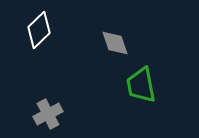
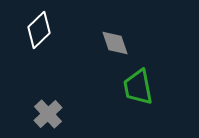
green trapezoid: moved 3 px left, 2 px down
gray cross: rotated 16 degrees counterclockwise
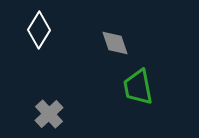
white diamond: rotated 15 degrees counterclockwise
gray cross: moved 1 px right
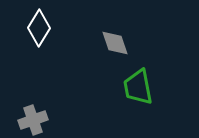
white diamond: moved 2 px up
gray cross: moved 16 px left, 6 px down; rotated 24 degrees clockwise
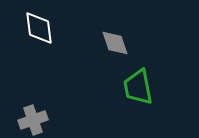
white diamond: rotated 39 degrees counterclockwise
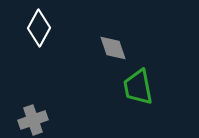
white diamond: rotated 36 degrees clockwise
gray diamond: moved 2 px left, 5 px down
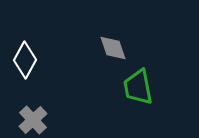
white diamond: moved 14 px left, 32 px down
gray cross: rotated 24 degrees counterclockwise
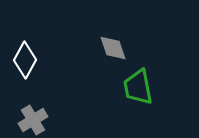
gray cross: rotated 12 degrees clockwise
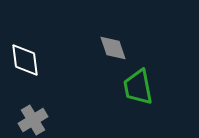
white diamond: rotated 36 degrees counterclockwise
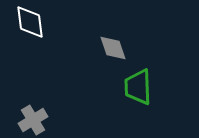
white diamond: moved 5 px right, 38 px up
green trapezoid: rotated 9 degrees clockwise
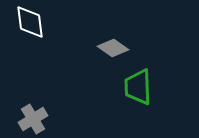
gray diamond: rotated 36 degrees counterclockwise
gray cross: moved 1 px up
